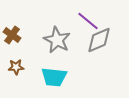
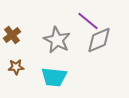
brown cross: rotated 18 degrees clockwise
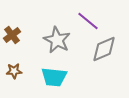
gray diamond: moved 5 px right, 9 px down
brown star: moved 2 px left, 4 px down
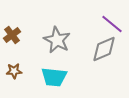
purple line: moved 24 px right, 3 px down
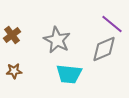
cyan trapezoid: moved 15 px right, 3 px up
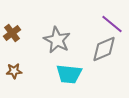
brown cross: moved 2 px up
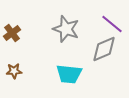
gray star: moved 9 px right, 11 px up; rotated 8 degrees counterclockwise
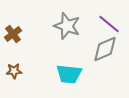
purple line: moved 3 px left
gray star: moved 1 px right, 3 px up
brown cross: moved 1 px right, 1 px down
gray diamond: moved 1 px right
